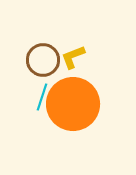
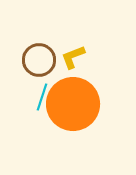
brown circle: moved 4 px left
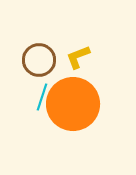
yellow L-shape: moved 5 px right
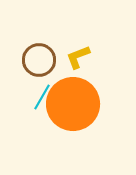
cyan line: rotated 12 degrees clockwise
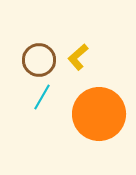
yellow L-shape: rotated 20 degrees counterclockwise
orange circle: moved 26 px right, 10 px down
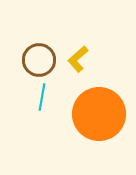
yellow L-shape: moved 2 px down
cyan line: rotated 20 degrees counterclockwise
